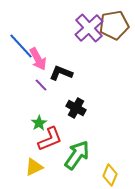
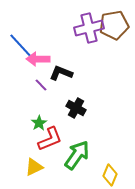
purple cross: rotated 28 degrees clockwise
pink arrow: rotated 120 degrees clockwise
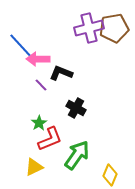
brown pentagon: moved 3 px down
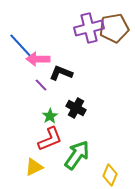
green star: moved 11 px right, 7 px up
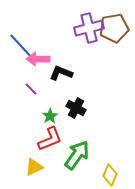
purple line: moved 10 px left, 4 px down
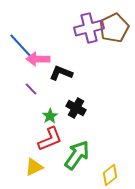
brown pentagon: rotated 16 degrees counterclockwise
yellow diamond: rotated 30 degrees clockwise
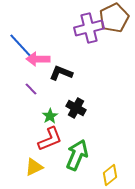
brown pentagon: moved 10 px up
green arrow: rotated 12 degrees counterclockwise
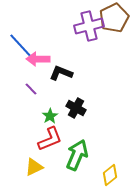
purple cross: moved 2 px up
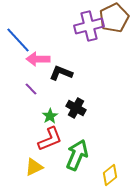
blue line: moved 3 px left, 6 px up
